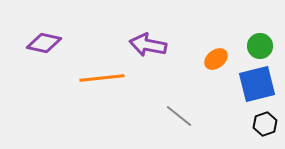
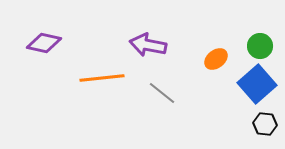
blue square: rotated 27 degrees counterclockwise
gray line: moved 17 px left, 23 px up
black hexagon: rotated 25 degrees clockwise
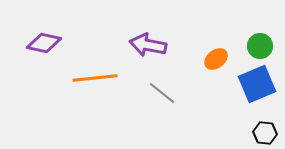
orange line: moved 7 px left
blue square: rotated 18 degrees clockwise
black hexagon: moved 9 px down
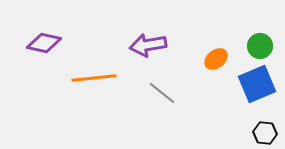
purple arrow: rotated 21 degrees counterclockwise
orange line: moved 1 px left
